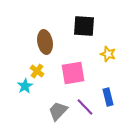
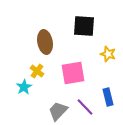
cyan star: moved 1 px left, 1 px down
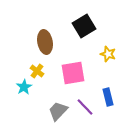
black square: rotated 35 degrees counterclockwise
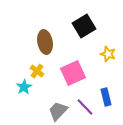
pink square: rotated 15 degrees counterclockwise
blue rectangle: moved 2 px left
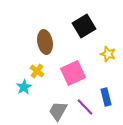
gray trapezoid: rotated 15 degrees counterclockwise
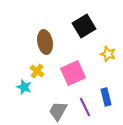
cyan star: rotated 21 degrees counterclockwise
purple line: rotated 18 degrees clockwise
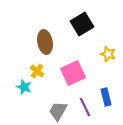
black square: moved 2 px left, 2 px up
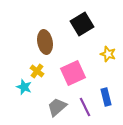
gray trapezoid: moved 1 px left, 4 px up; rotated 20 degrees clockwise
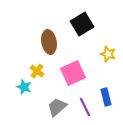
brown ellipse: moved 4 px right
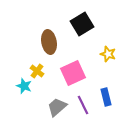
cyan star: moved 1 px up
purple line: moved 2 px left, 2 px up
